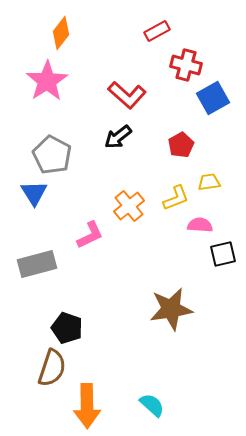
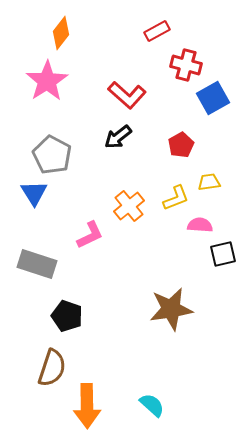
gray rectangle: rotated 33 degrees clockwise
black pentagon: moved 12 px up
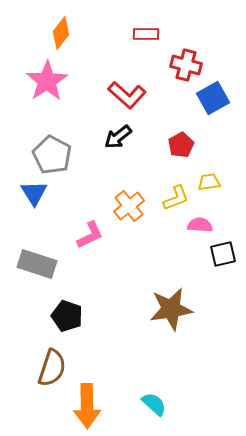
red rectangle: moved 11 px left, 3 px down; rotated 30 degrees clockwise
cyan semicircle: moved 2 px right, 1 px up
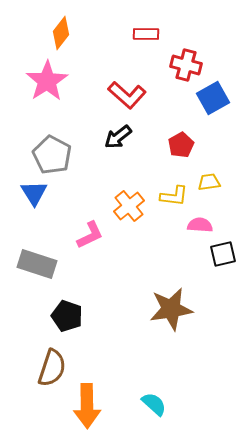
yellow L-shape: moved 2 px left, 2 px up; rotated 28 degrees clockwise
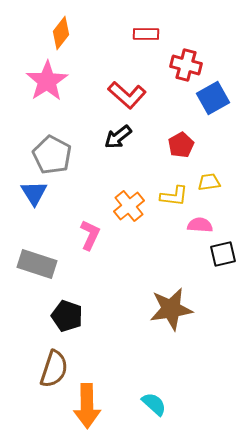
pink L-shape: rotated 40 degrees counterclockwise
brown semicircle: moved 2 px right, 1 px down
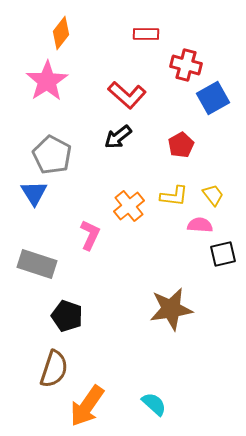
yellow trapezoid: moved 4 px right, 13 px down; rotated 60 degrees clockwise
orange arrow: rotated 36 degrees clockwise
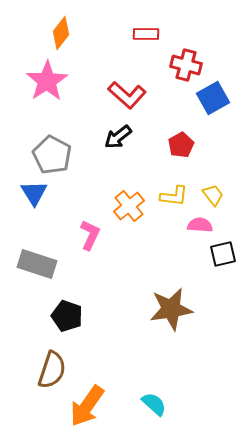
brown semicircle: moved 2 px left, 1 px down
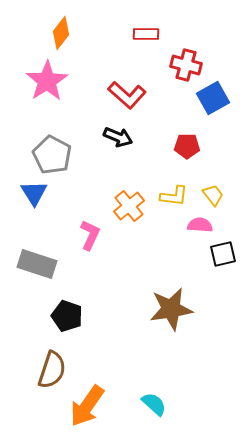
black arrow: rotated 120 degrees counterclockwise
red pentagon: moved 6 px right, 1 px down; rotated 30 degrees clockwise
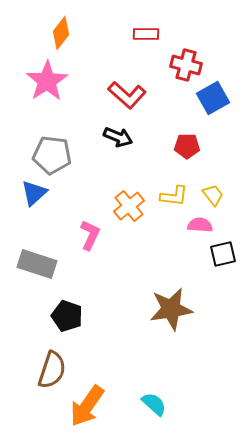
gray pentagon: rotated 21 degrees counterclockwise
blue triangle: rotated 20 degrees clockwise
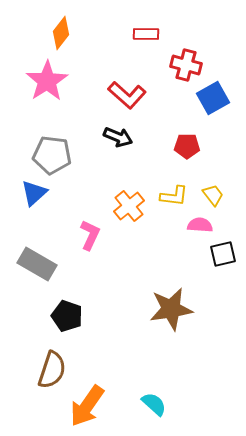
gray rectangle: rotated 12 degrees clockwise
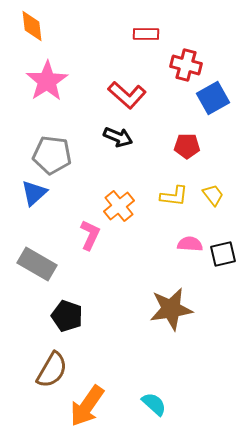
orange diamond: moved 29 px left, 7 px up; rotated 44 degrees counterclockwise
orange cross: moved 10 px left
pink semicircle: moved 10 px left, 19 px down
brown semicircle: rotated 12 degrees clockwise
